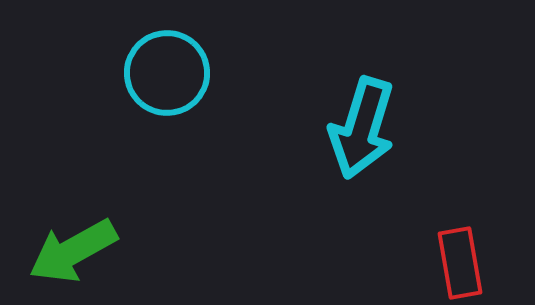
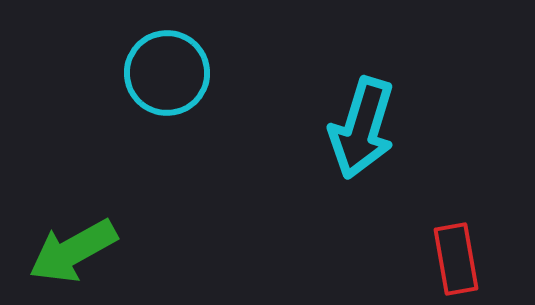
red rectangle: moved 4 px left, 4 px up
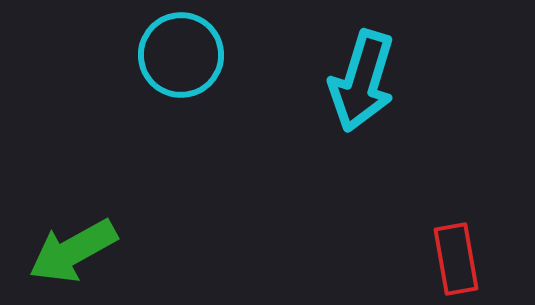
cyan circle: moved 14 px right, 18 px up
cyan arrow: moved 47 px up
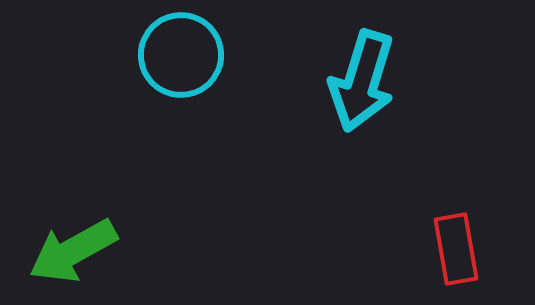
red rectangle: moved 10 px up
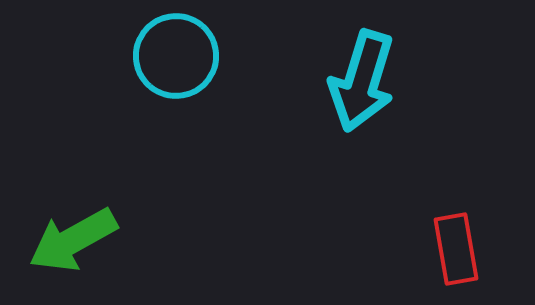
cyan circle: moved 5 px left, 1 px down
green arrow: moved 11 px up
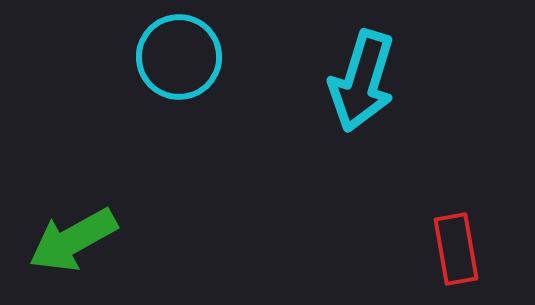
cyan circle: moved 3 px right, 1 px down
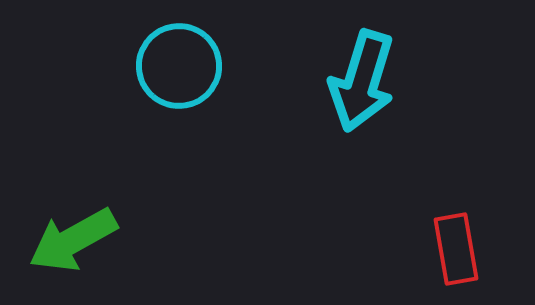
cyan circle: moved 9 px down
